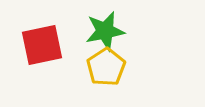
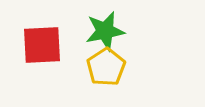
red square: rotated 9 degrees clockwise
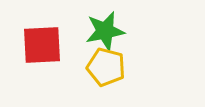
yellow pentagon: rotated 24 degrees counterclockwise
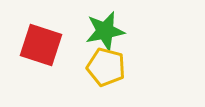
red square: moved 1 px left; rotated 21 degrees clockwise
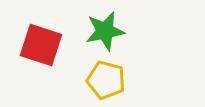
yellow pentagon: moved 13 px down
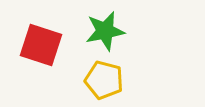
yellow pentagon: moved 2 px left
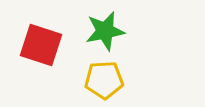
yellow pentagon: rotated 18 degrees counterclockwise
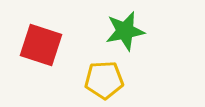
green star: moved 20 px right
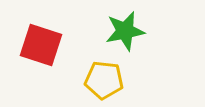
yellow pentagon: rotated 9 degrees clockwise
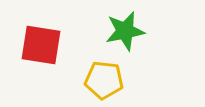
red square: rotated 9 degrees counterclockwise
